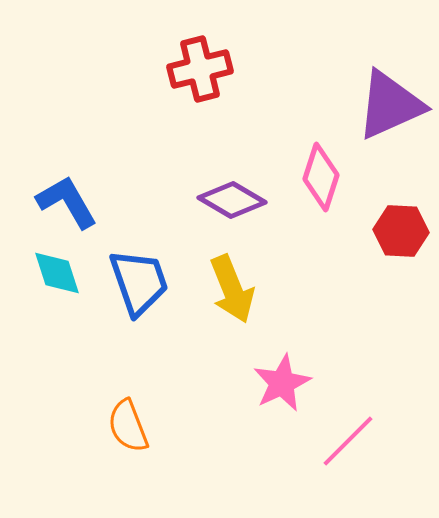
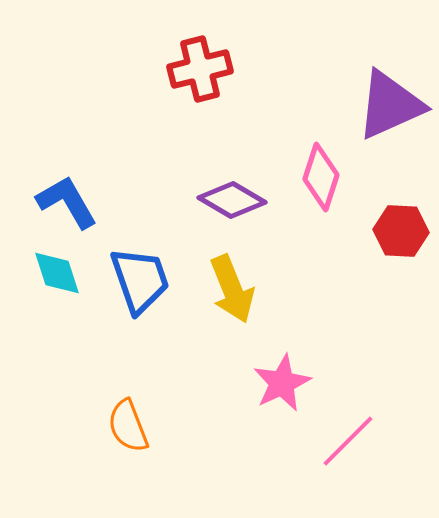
blue trapezoid: moved 1 px right, 2 px up
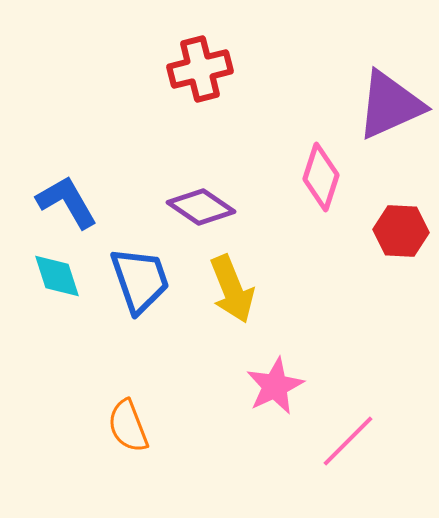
purple diamond: moved 31 px left, 7 px down; rotated 4 degrees clockwise
cyan diamond: moved 3 px down
pink star: moved 7 px left, 3 px down
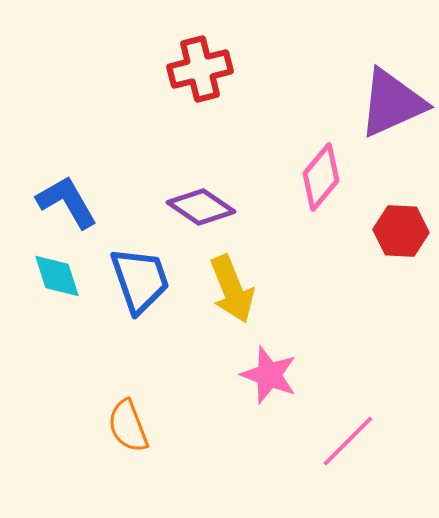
purple triangle: moved 2 px right, 2 px up
pink diamond: rotated 22 degrees clockwise
pink star: moved 6 px left, 11 px up; rotated 26 degrees counterclockwise
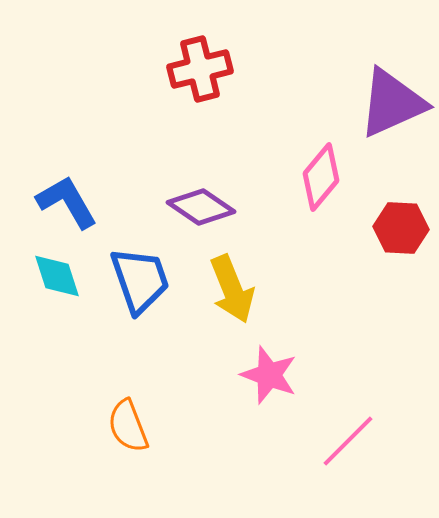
red hexagon: moved 3 px up
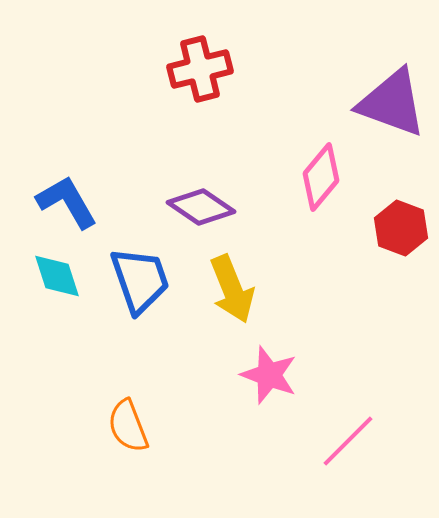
purple triangle: rotated 44 degrees clockwise
red hexagon: rotated 18 degrees clockwise
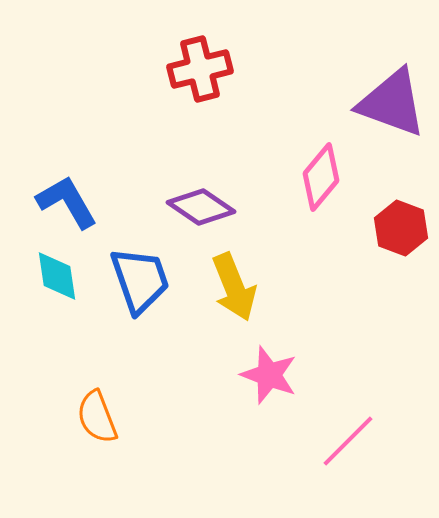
cyan diamond: rotated 10 degrees clockwise
yellow arrow: moved 2 px right, 2 px up
orange semicircle: moved 31 px left, 9 px up
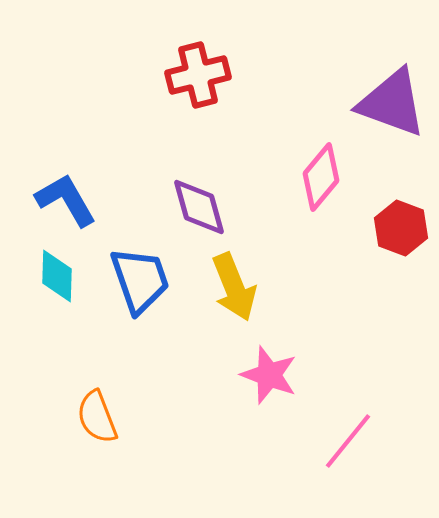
red cross: moved 2 px left, 6 px down
blue L-shape: moved 1 px left, 2 px up
purple diamond: moved 2 px left; rotated 40 degrees clockwise
cyan diamond: rotated 10 degrees clockwise
pink line: rotated 6 degrees counterclockwise
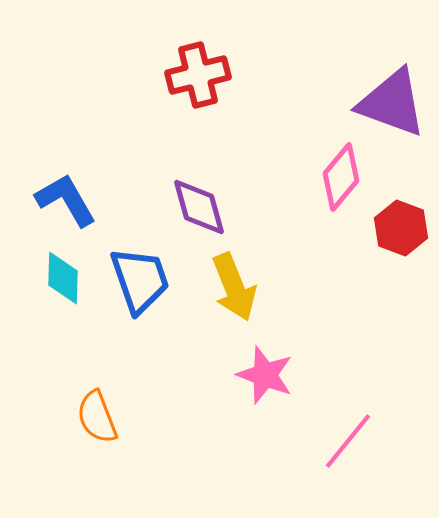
pink diamond: moved 20 px right
cyan diamond: moved 6 px right, 2 px down
pink star: moved 4 px left
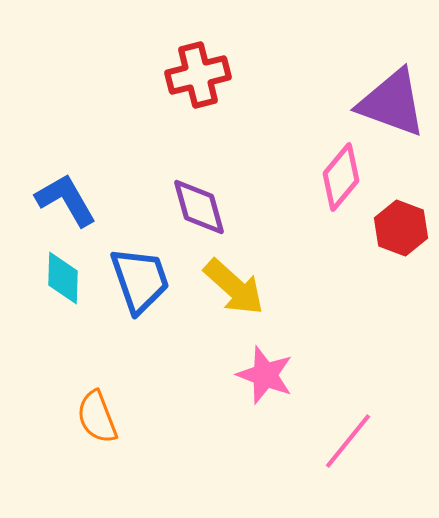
yellow arrow: rotated 26 degrees counterclockwise
